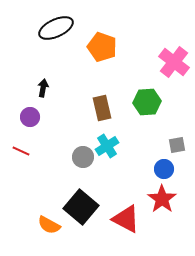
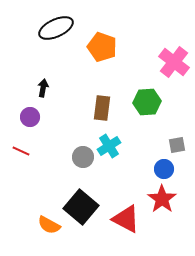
brown rectangle: rotated 20 degrees clockwise
cyan cross: moved 2 px right
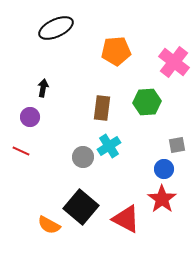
orange pentagon: moved 14 px right, 4 px down; rotated 24 degrees counterclockwise
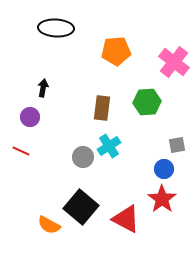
black ellipse: rotated 28 degrees clockwise
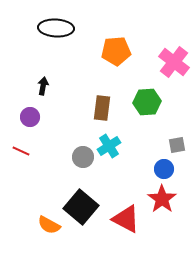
black arrow: moved 2 px up
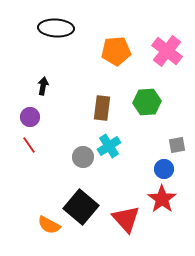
pink cross: moved 7 px left, 11 px up
red line: moved 8 px right, 6 px up; rotated 30 degrees clockwise
red triangle: rotated 20 degrees clockwise
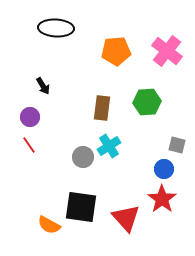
black arrow: rotated 138 degrees clockwise
gray square: rotated 24 degrees clockwise
black square: rotated 32 degrees counterclockwise
red triangle: moved 1 px up
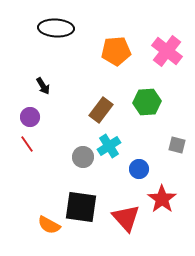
brown rectangle: moved 1 px left, 2 px down; rotated 30 degrees clockwise
red line: moved 2 px left, 1 px up
blue circle: moved 25 px left
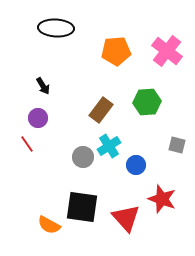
purple circle: moved 8 px right, 1 px down
blue circle: moved 3 px left, 4 px up
red star: rotated 16 degrees counterclockwise
black square: moved 1 px right
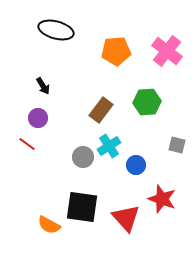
black ellipse: moved 2 px down; rotated 12 degrees clockwise
red line: rotated 18 degrees counterclockwise
